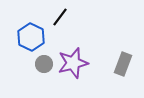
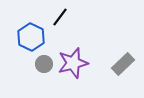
gray rectangle: rotated 25 degrees clockwise
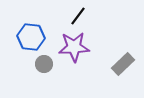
black line: moved 18 px right, 1 px up
blue hexagon: rotated 20 degrees counterclockwise
purple star: moved 1 px right, 16 px up; rotated 12 degrees clockwise
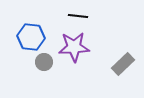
black line: rotated 60 degrees clockwise
gray circle: moved 2 px up
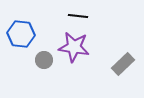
blue hexagon: moved 10 px left, 3 px up
purple star: rotated 12 degrees clockwise
gray circle: moved 2 px up
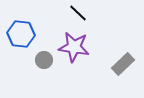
black line: moved 3 px up; rotated 36 degrees clockwise
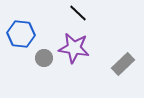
purple star: moved 1 px down
gray circle: moved 2 px up
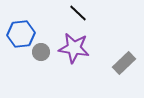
blue hexagon: rotated 12 degrees counterclockwise
gray circle: moved 3 px left, 6 px up
gray rectangle: moved 1 px right, 1 px up
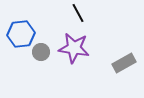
black line: rotated 18 degrees clockwise
gray rectangle: rotated 15 degrees clockwise
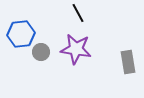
purple star: moved 2 px right, 1 px down
gray rectangle: moved 4 px right, 1 px up; rotated 70 degrees counterclockwise
